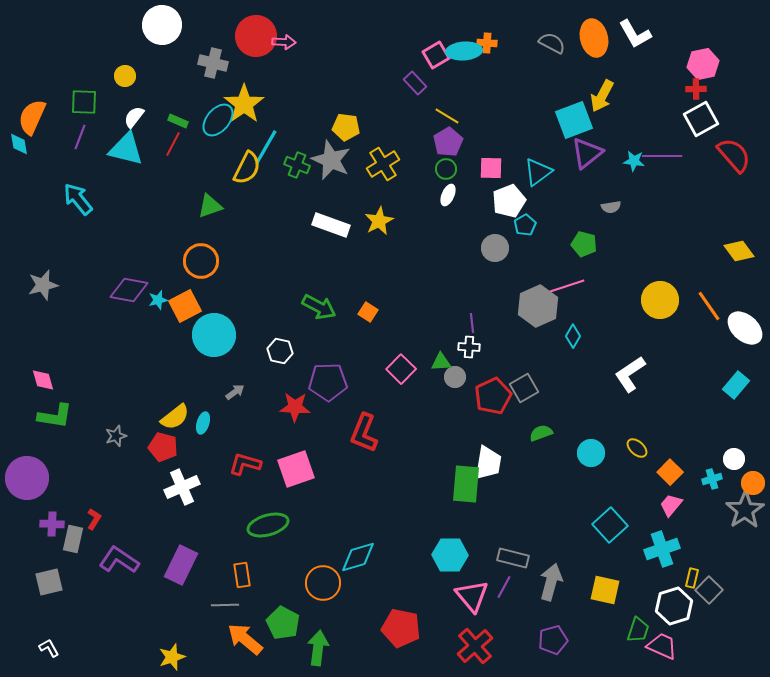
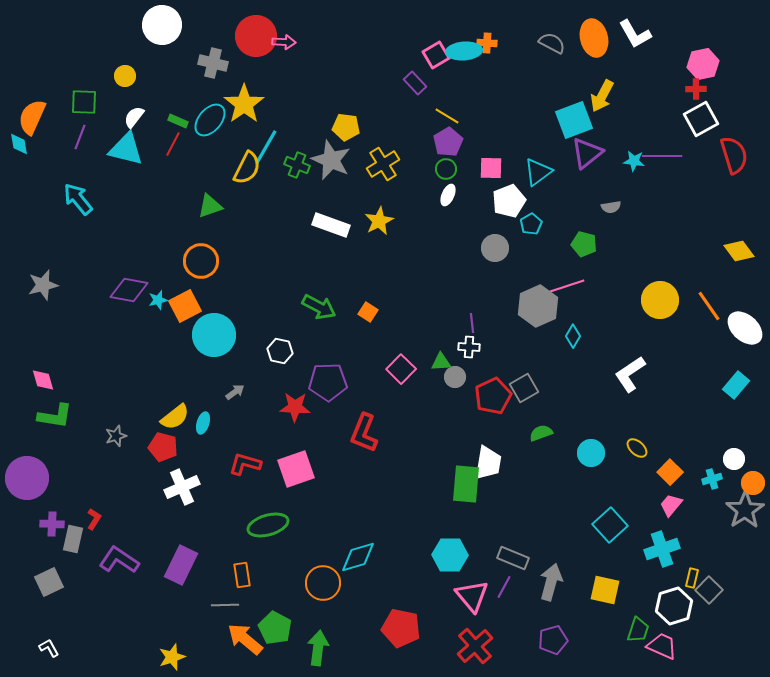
cyan ellipse at (218, 120): moved 8 px left
red semicircle at (734, 155): rotated 24 degrees clockwise
cyan pentagon at (525, 225): moved 6 px right, 1 px up
gray rectangle at (513, 558): rotated 8 degrees clockwise
gray square at (49, 582): rotated 12 degrees counterclockwise
green pentagon at (283, 623): moved 8 px left, 5 px down
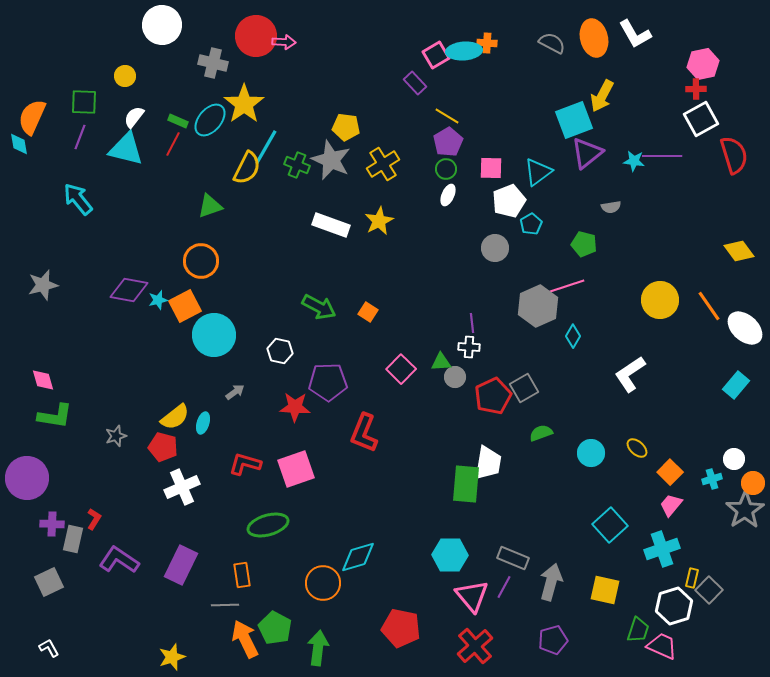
orange arrow at (245, 639): rotated 24 degrees clockwise
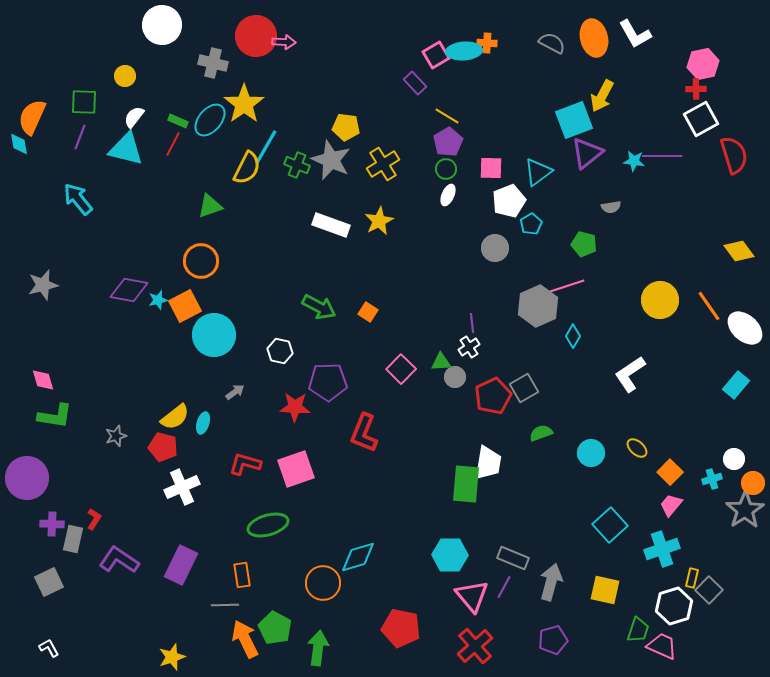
white cross at (469, 347): rotated 35 degrees counterclockwise
